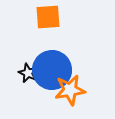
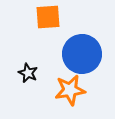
blue circle: moved 30 px right, 16 px up
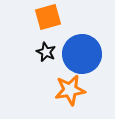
orange square: rotated 12 degrees counterclockwise
black star: moved 18 px right, 21 px up
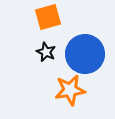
blue circle: moved 3 px right
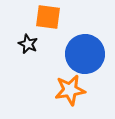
orange square: rotated 24 degrees clockwise
black star: moved 18 px left, 8 px up
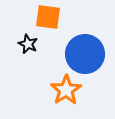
orange star: moved 4 px left; rotated 24 degrees counterclockwise
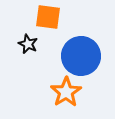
blue circle: moved 4 px left, 2 px down
orange star: moved 2 px down
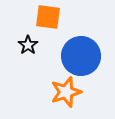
black star: moved 1 px down; rotated 12 degrees clockwise
orange star: rotated 16 degrees clockwise
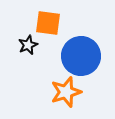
orange square: moved 6 px down
black star: rotated 12 degrees clockwise
